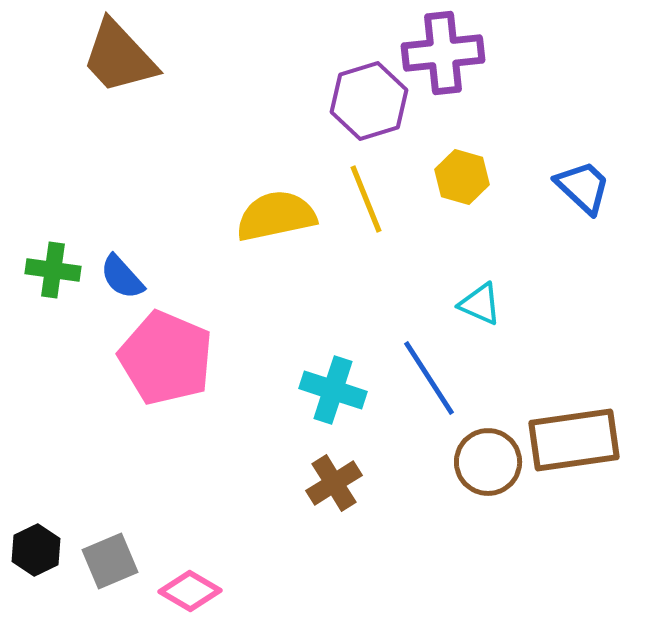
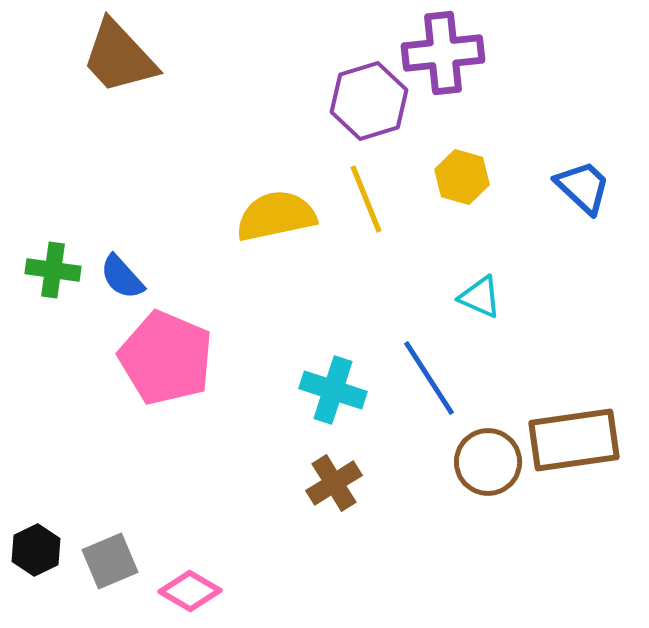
cyan triangle: moved 7 px up
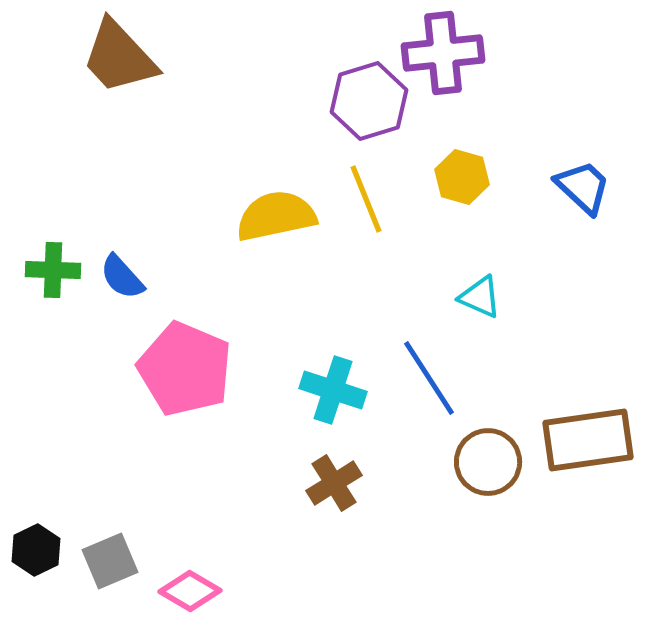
green cross: rotated 6 degrees counterclockwise
pink pentagon: moved 19 px right, 11 px down
brown rectangle: moved 14 px right
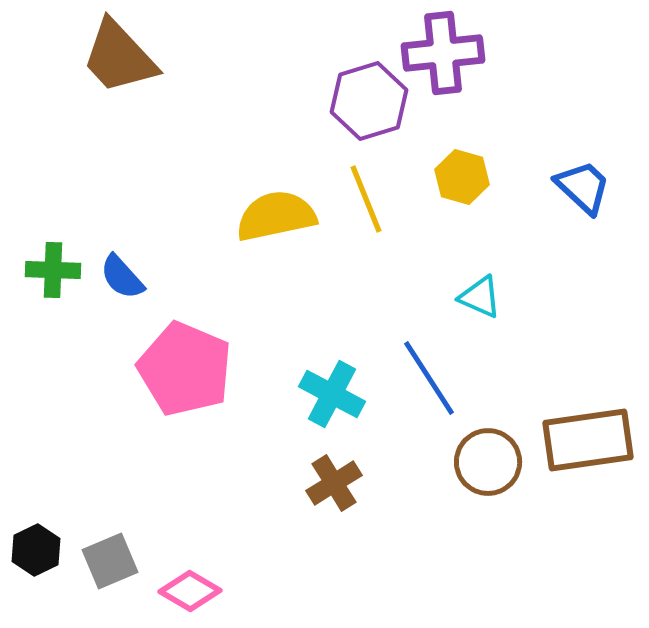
cyan cross: moved 1 px left, 4 px down; rotated 10 degrees clockwise
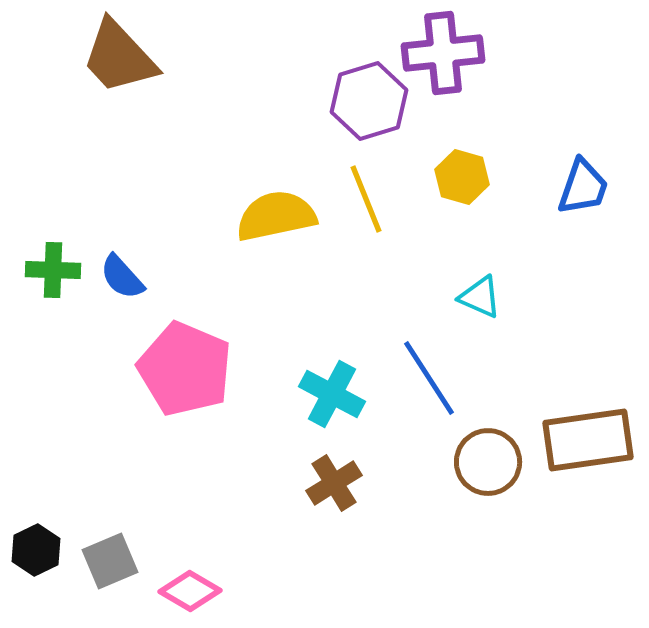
blue trapezoid: rotated 66 degrees clockwise
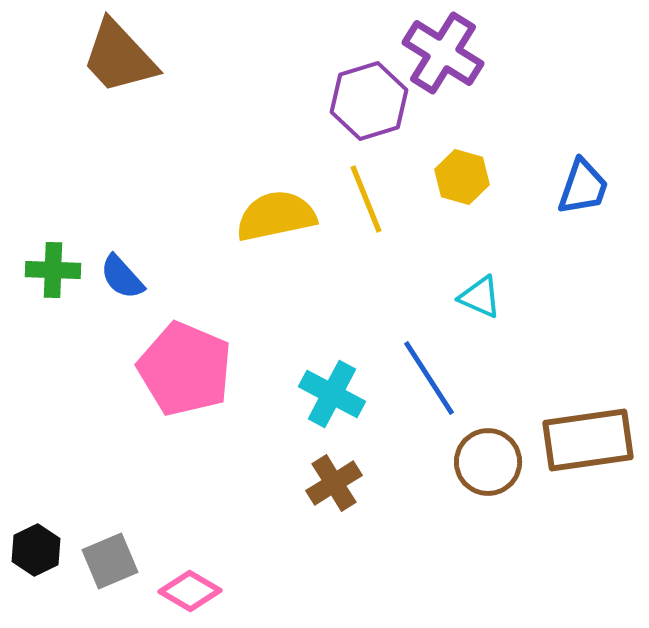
purple cross: rotated 38 degrees clockwise
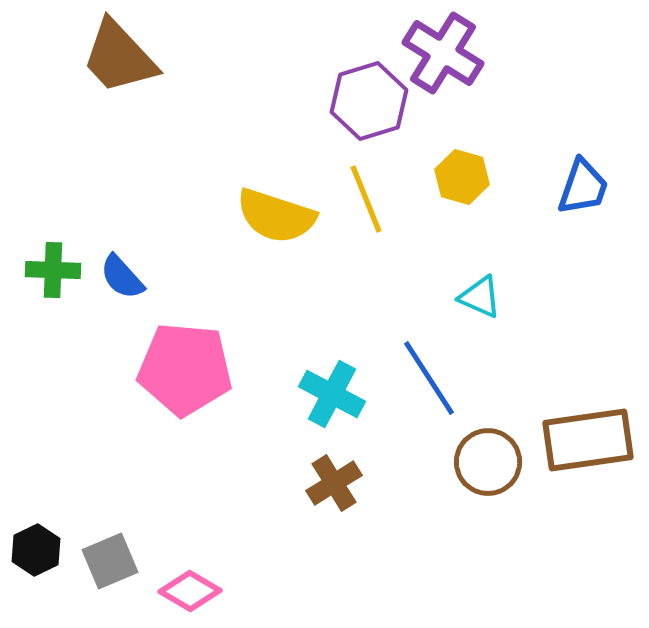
yellow semicircle: rotated 150 degrees counterclockwise
pink pentagon: rotated 18 degrees counterclockwise
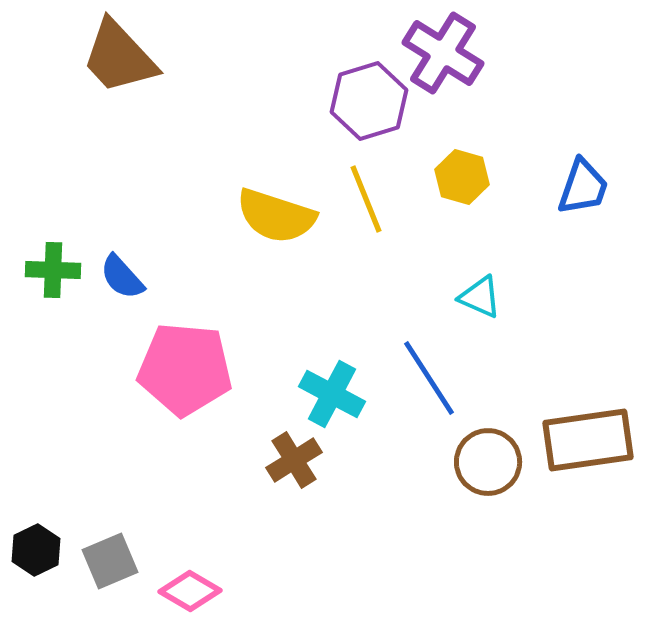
brown cross: moved 40 px left, 23 px up
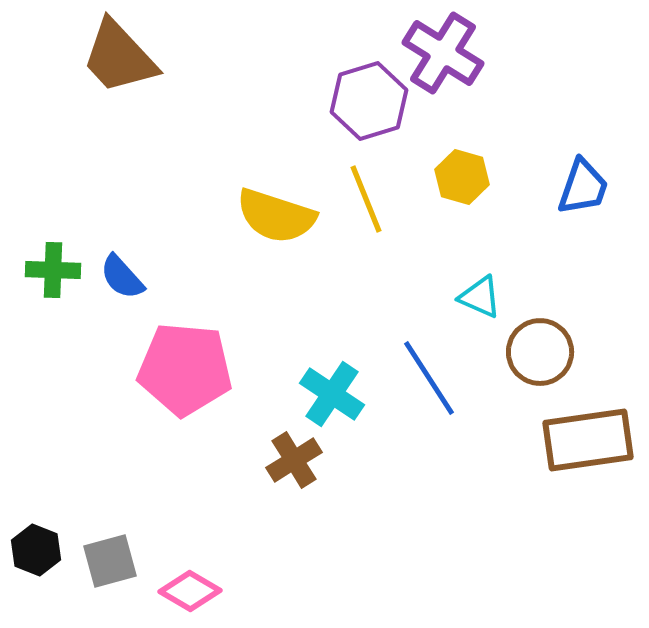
cyan cross: rotated 6 degrees clockwise
brown circle: moved 52 px right, 110 px up
black hexagon: rotated 12 degrees counterclockwise
gray square: rotated 8 degrees clockwise
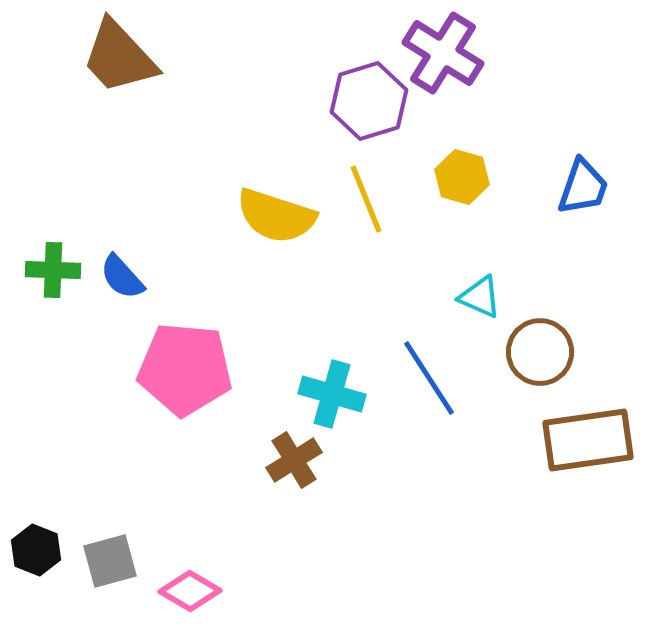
cyan cross: rotated 18 degrees counterclockwise
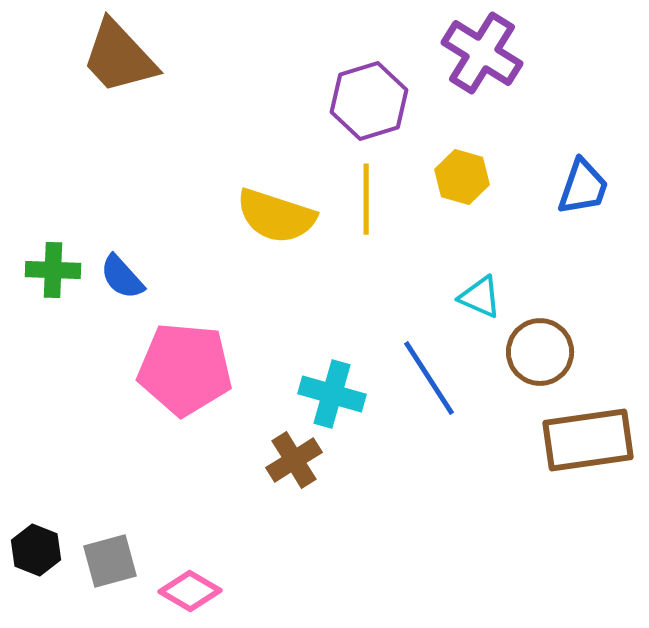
purple cross: moved 39 px right
yellow line: rotated 22 degrees clockwise
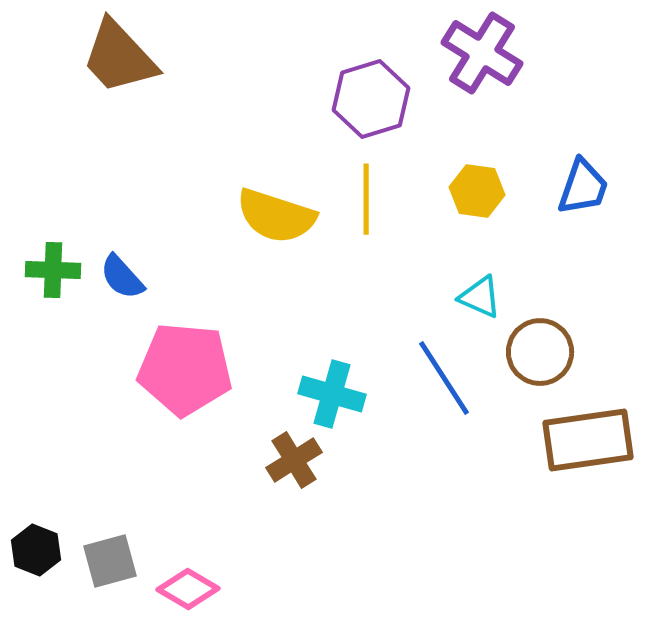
purple hexagon: moved 2 px right, 2 px up
yellow hexagon: moved 15 px right, 14 px down; rotated 8 degrees counterclockwise
blue line: moved 15 px right
pink diamond: moved 2 px left, 2 px up
